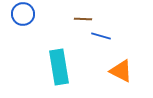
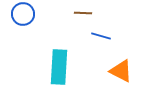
brown line: moved 6 px up
cyan rectangle: rotated 12 degrees clockwise
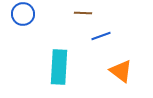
blue line: rotated 36 degrees counterclockwise
orange triangle: rotated 10 degrees clockwise
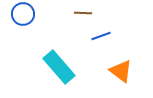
cyan rectangle: rotated 44 degrees counterclockwise
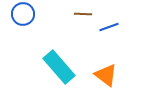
brown line: moved 1 px down
blue line: moved 8 px right, 9 px up
orange triangle: moved 15 px left, 4 px down
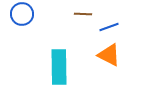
blue circle: moved 1 px left
cyan rectangle: rotated 40 degrees clockwise
orange triangle: moved 3 px right, 20 px up; rotated 10 degrees counterclockwise
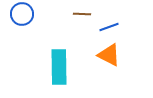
brown line: moved 1 px left
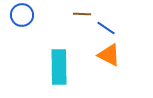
blue circle: moved 1 px down
blue line: moved 3 px left, 1 px down; rotated 54 degrees clockwise
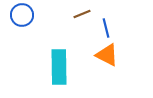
brown line: rotated 24 degrees counterclockwise
blue line: rotated 42 degrees clockwise
orange triangle: moved 2 px left
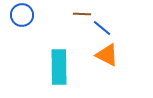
brown line: rotated 24 degrees clockwise
blue line: moved 4 px left; rotated 36 degrees counterclockwise
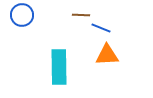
brown line: moved 1 px left, 1 px down
blue line: moved 1 px left; rotated 18 degrees counterclockwise
orange triangle: rotated 30 degrees counterclockwise
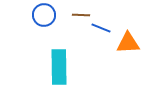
blue circle: moved 22 px right
orange triangle: moved 21 px right, 12 px up
